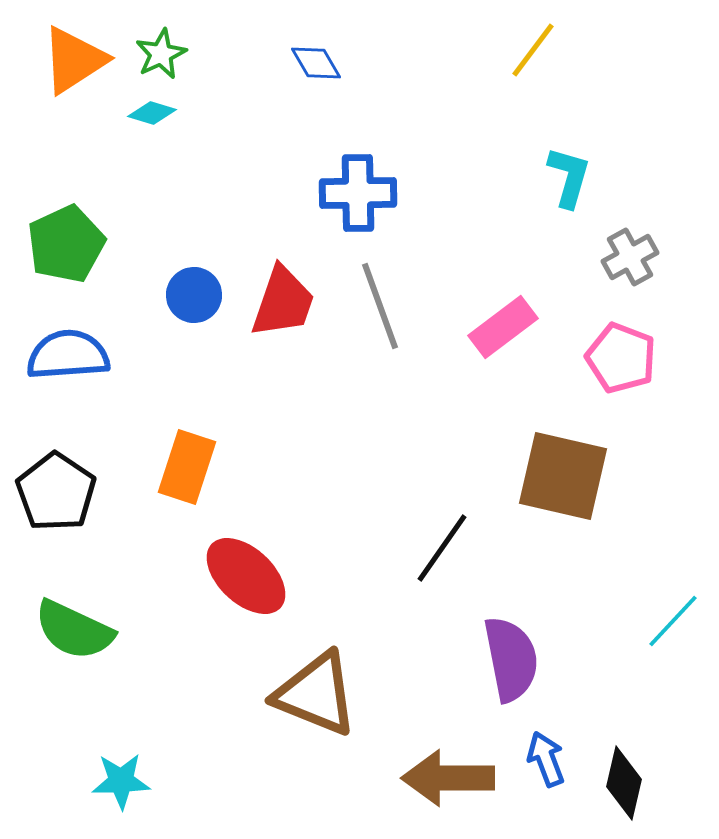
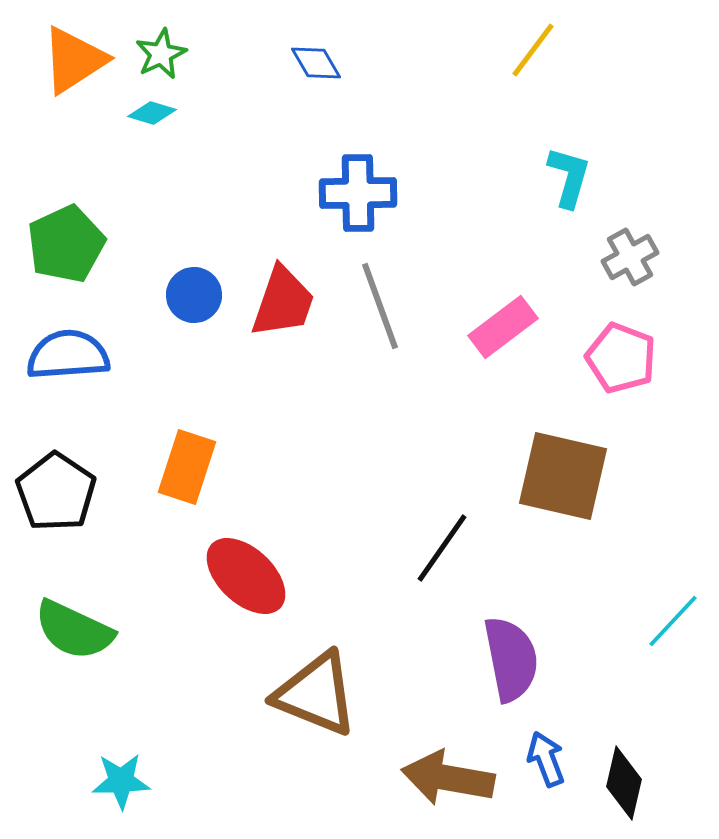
brown arrow: rotated 10 degrees clockwise
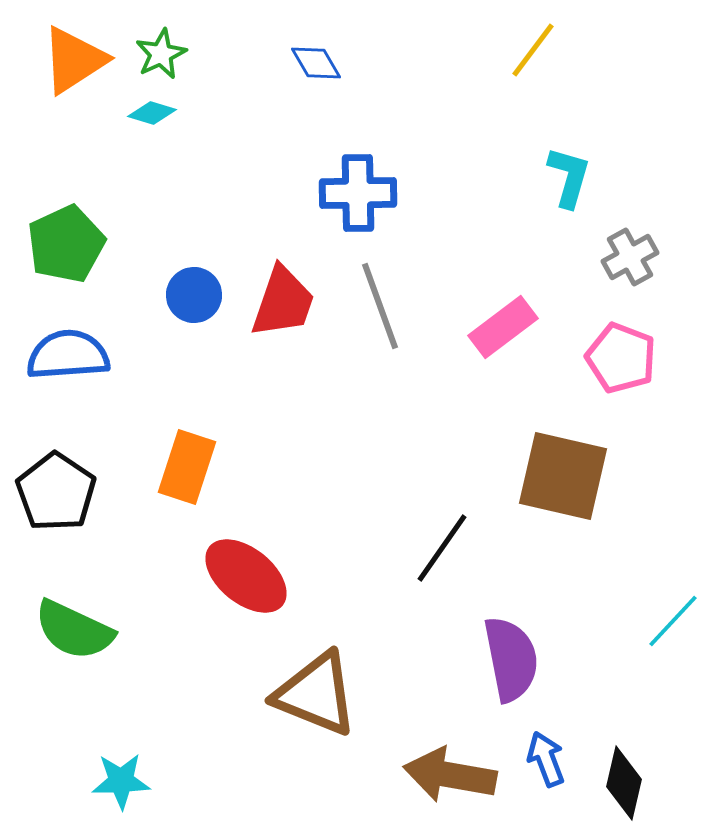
red ellipse: rotated 4 degrees counterclockwise
brown arrow: moved 2 px right, 3 px up
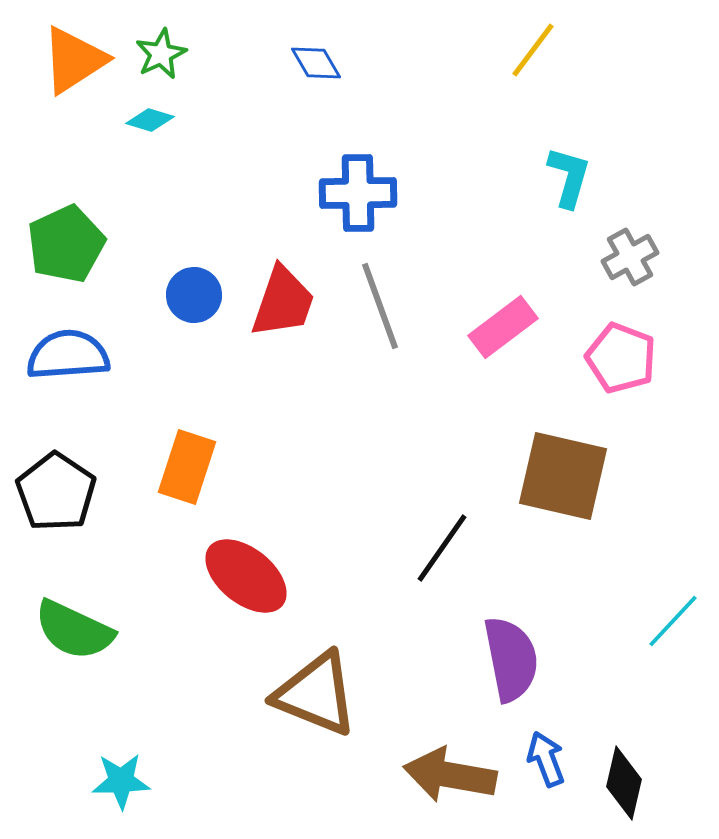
cyan diamond: moved 2 px left, 7 px down
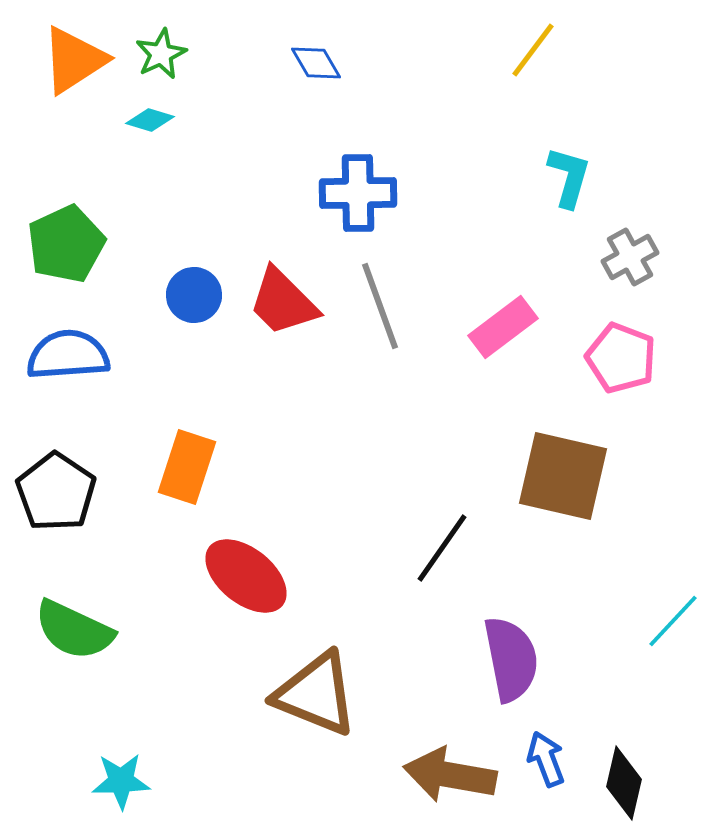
red trapezoid: rotated 116 degrees clockwise
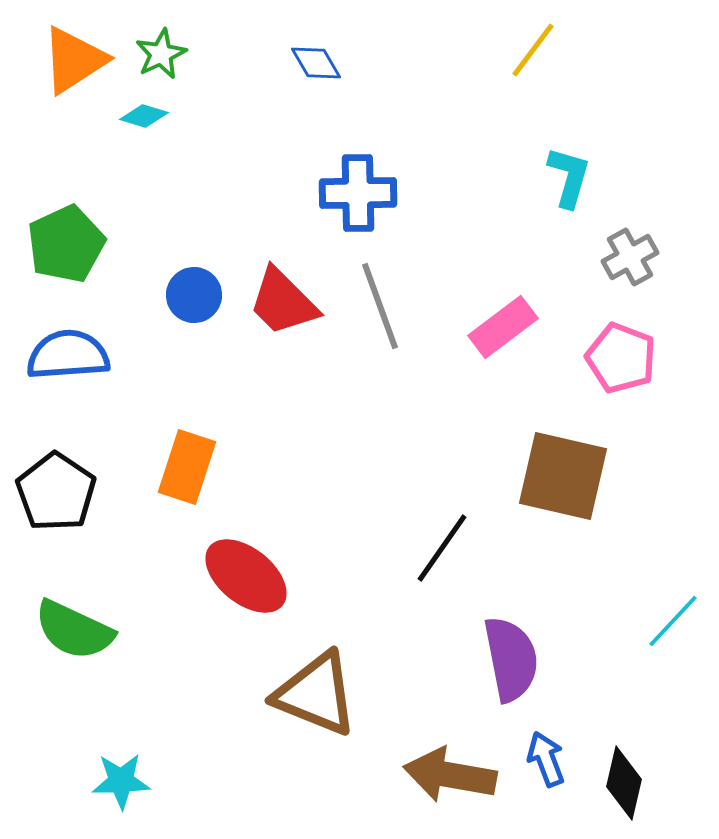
cyan diamond: moved 6 px left, 4 px up
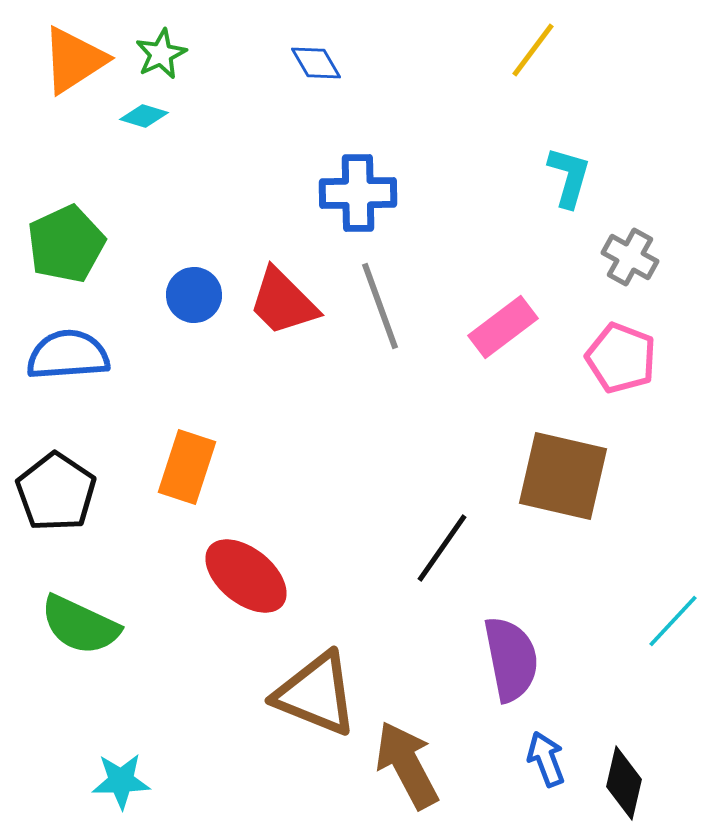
gray cross: rotated 32 degrees counterclockwise
green semicircle: moved 6 px right, 5 px up
brown arrow: moved 43 px left, 10 px up; rotated 52 degrees clockwise
